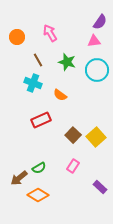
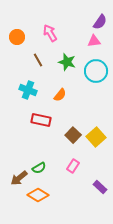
cyan circle: moved 1 px left, 1 px down
cyan cross: moved 5 px left, 7 px down
orange semicircle: rotated 88 degrees counterclockwise
red rectangle: rotated 36 degrees clockwise
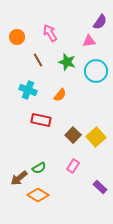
pink triangle: moved 5 px left
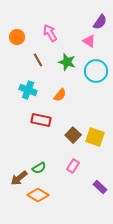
pink triangle: rotated 40 degrees clockwise
yellow square: moved 1 px left; rotated 30 degrees counterclockwise
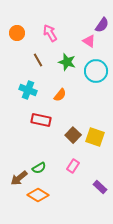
purple semicircle: moved 2 px right, 3 px down
orange circle: moved 4 px up
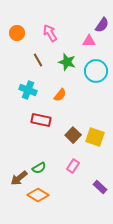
pink triangle: rotated 32 degrees counterclockwise
